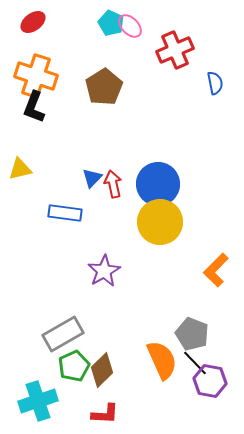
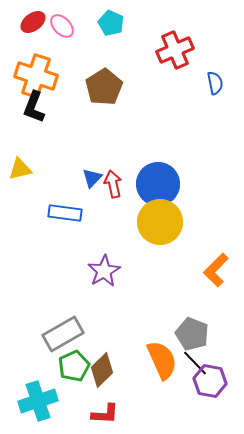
pink ellipse: moved 68 px left
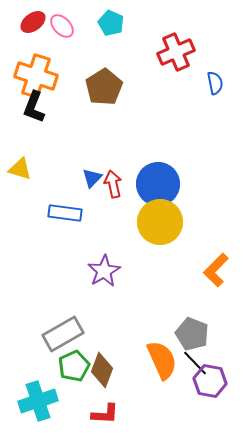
red cross: moved 1 px right, 2 px down
yellow triangle: rotated 30 degrees clockwise
brown diamond: rotated 24 degrees counterclockwise
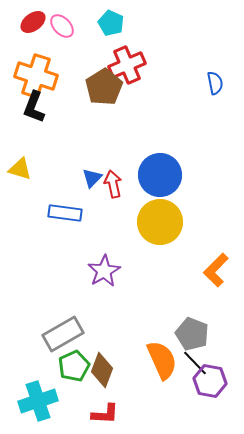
red cross: moved 49 px left, 13 px down
blue circle: moved 2 px right, 9 px up
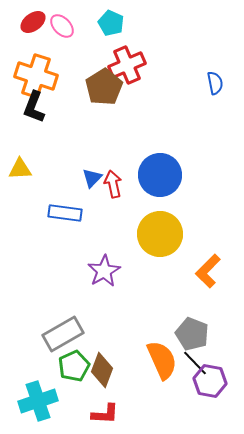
yellow triangle: rotated 20 degrees counterclockwise
yellow circle: moved 12 px down
orange L-shape: moved 8 px left, 1 px down
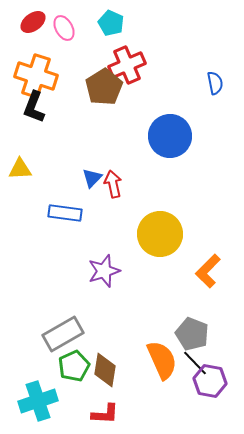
pink ellipse: moved 2 px right, 2 px down; rotated 15 degrees clockwise
blue circle: moved 10 px right, 39 px up
purple star: rotated 12 degrees clockwise
brown diamond: moved 3 px right; rotated 12 degrees counterclockwise
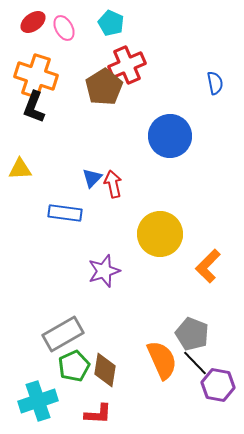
orange L-shape: moved 5 px up
purple hexagon: moved 8 px right, 4 px down
red L-shape: moved 7 px left
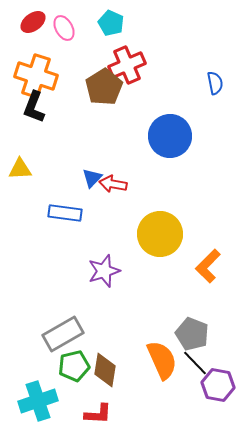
red arrow: rotated 68 degrees counterclockwise
green pentagon: rotated 12 degrees clockwise
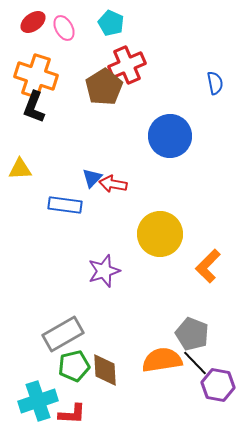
blue rectangle: moved 8 px up
orange semicircle: rotated 75 degrees counterclockwise
brown diamond: rotated 12 degrees counterclockwise
red L-shape: moved 26 px left
